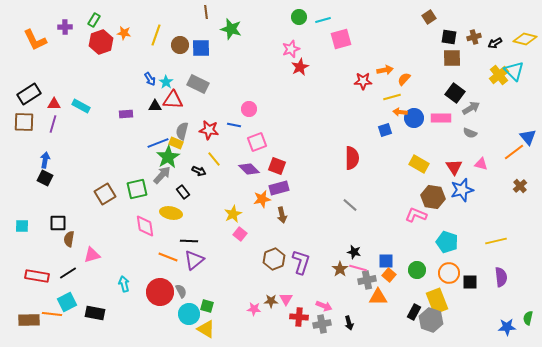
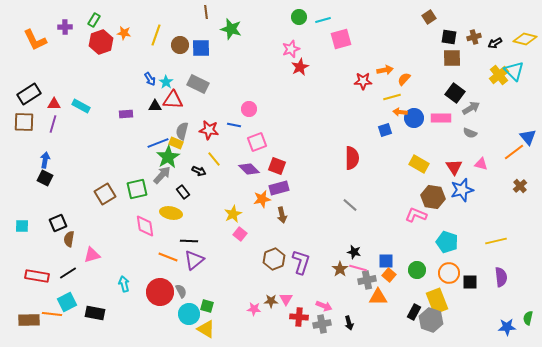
black square at (58, 223): rotated 24 degrees counterclockwise
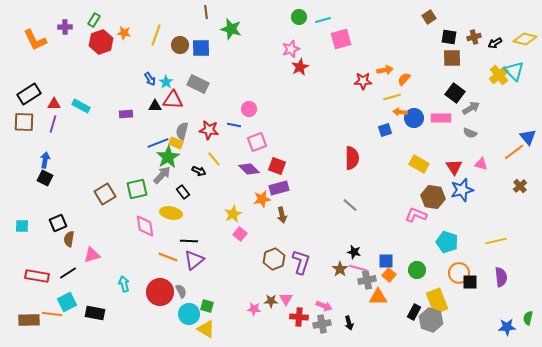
orange circle at (449, 273): moved 10 px right
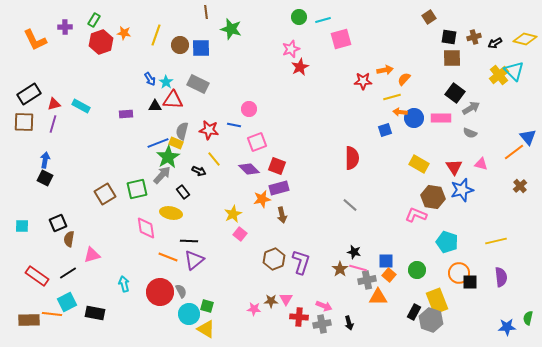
red triangle at (54, 104): rotated 16 degrees counterclockwise
pink diamond at (145, 226): moved 1 px right, 2 px down
red rectangle at (37, 276): rotated 25 degrees clockwise
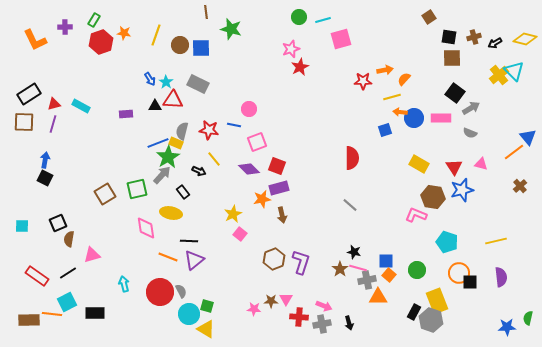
black rectangle at (95, 313): rotated 12 degrees counterclockwise
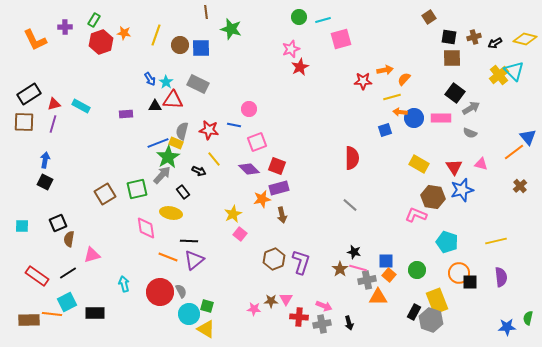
black square at (45, 178): moved 4 px down
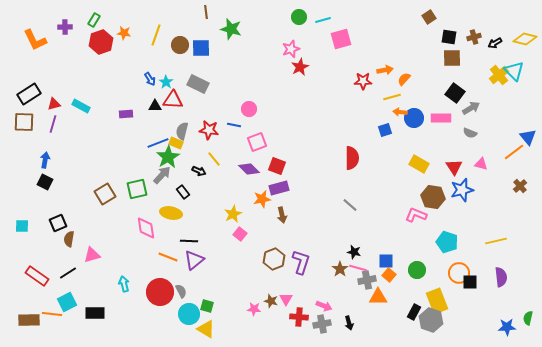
brown star at (271, 301): rotated 16 degrees clockwise
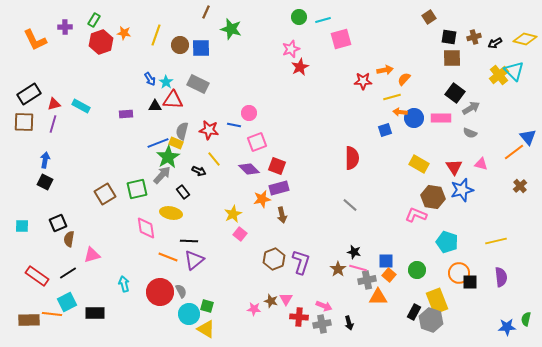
brown line at (206, 12): rotated 32 degrees clockwise
pink circle at (249, 109): moved 4 px down
brown star at (340, 269): moved 2 px left
green semicircle at (528, 318): moved 2 px left, 1 px down
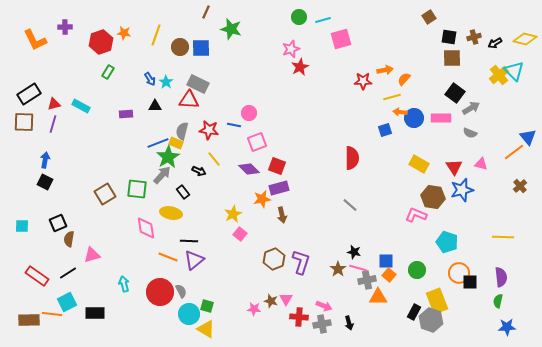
green rectangle at (94, 20): moved 14 px right, 52 px down
brown circle at (180, 45): moved 2 px down
red triangle at (173, 100): moved 16 px right
green square at (137, 189): rotated 20 degrees clockwise
yellow line at (496, 241): moved 7 px right, 4 px up; rotated 15 degrees clockwise
green semicircle at (526, 319): moved 28 px left, 18 px up
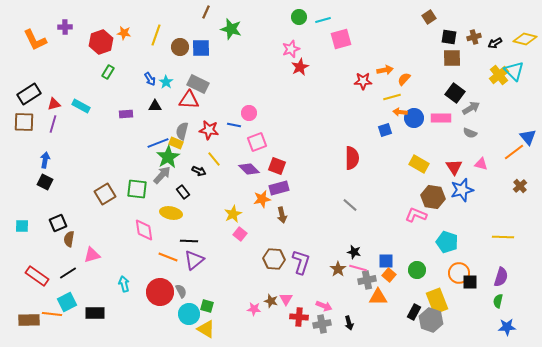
pink diamond at (146, 228): moved 2 px left, 2 px down
brown hexagon at (274, 259): rotated 25 degrees clockwise
purple semicircle at (501, 277): rotated 24 degrees clockwise
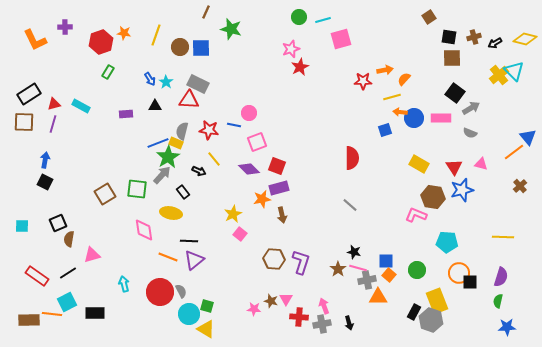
cyan pentagon at (447, 242): rotated 15 degrees counterclockwise
pink arrow at (324, 306): rotated 133 degrees counterclockwise
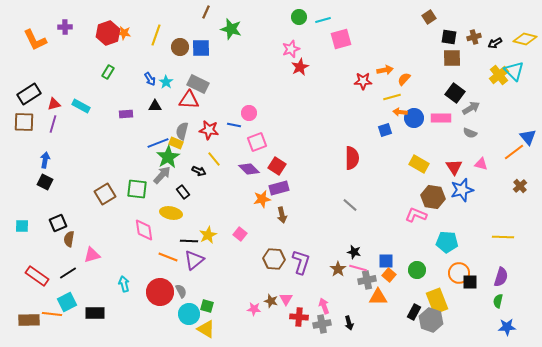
red hexagon at (101, 42): moved 7 px right, 9 px up
red square at (277, 166): rotated 12 degrees clockwise
yellow star at (233, 214): moved 25 px left, 21 px down
